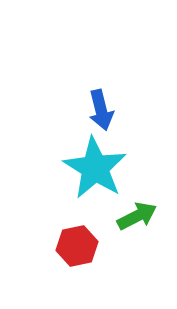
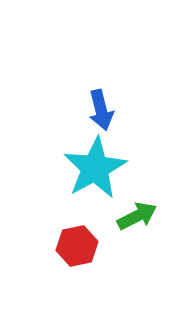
cyan star: rotated 12 degrees clockwise
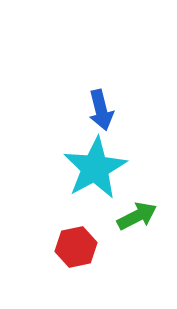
red hexagon: moved 1 px left, 1 px down
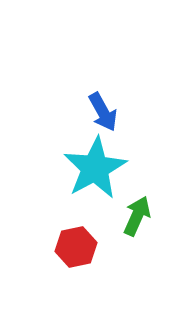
blue arrow: moved 2 px right, 2 px down; rotated 15 degrees counterclockwise
green arrow: rotated 39 degrees counterclockwise
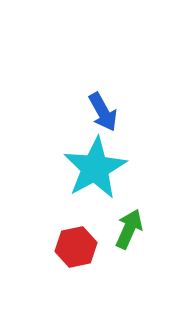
green arrow: moved 8 px left, 13 px down
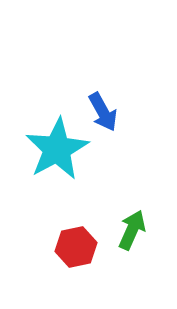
cyan star: moved 38 px left, 19 px up
green arrow: moved 3 px right, 1 px down
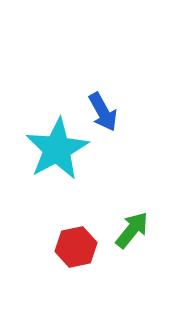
green arrow: rotated 15 degrees clockwise
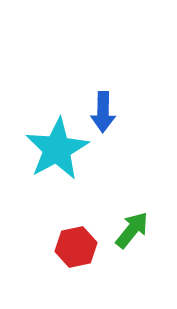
blue arrow: rotated 30 degrees clockwise
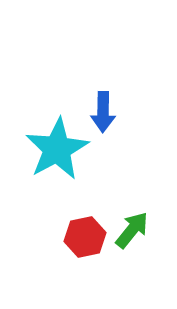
red hexagon: moved 9 px right, 10 px up
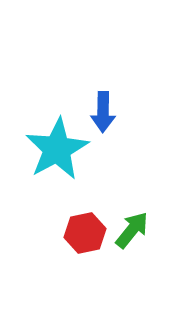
red hexagon: moved 4 px up
